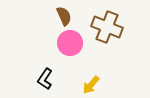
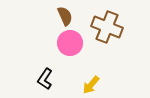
brown semicircle: moved 1 px right
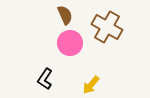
brown semicircle: moved 1 px up
brown cross: rotated 8 degrees clockwise
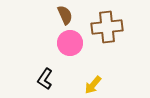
brown cross: rotated 36 degrees counterclockwise
yellow arrow: moved 2 px right
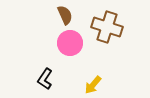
brown cross: rotated 24 degrees clockwise
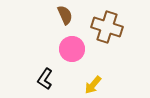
pink circle: moved 2 px right, 6 px down
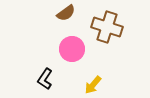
brown semicircle: moved 1 px right, 2 px up; rotated 78 degrees clockwise
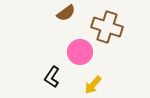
pink circle: moved 8 px right, 3 px down
black L-shape: moved 7 px right, 2 px up
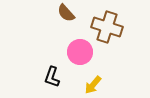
brown semicircle: rotated 84 degrees clockwise
black L-shape: rotated 15 degrees counterclockwise
